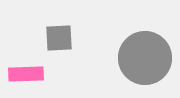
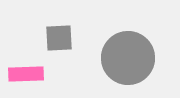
gray circle: moved 17 px left
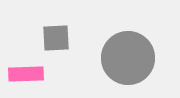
gray square: moved 3 px left
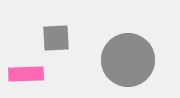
gray circle: moved 2 px down
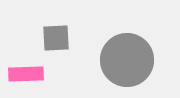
gray circle: moved 1 px left
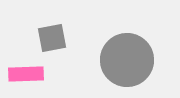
gray square: moved 4 px left; rotated 8 degrees counterclockwise
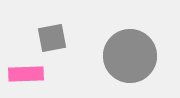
gray circle: moved 3 px right, 4 px up
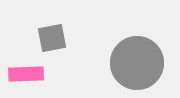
gray circle: moved 7 px right, 7 px down
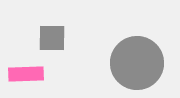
gray square: rotated 12 degrees clockwise
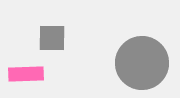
gray circle: moved 5 px right
